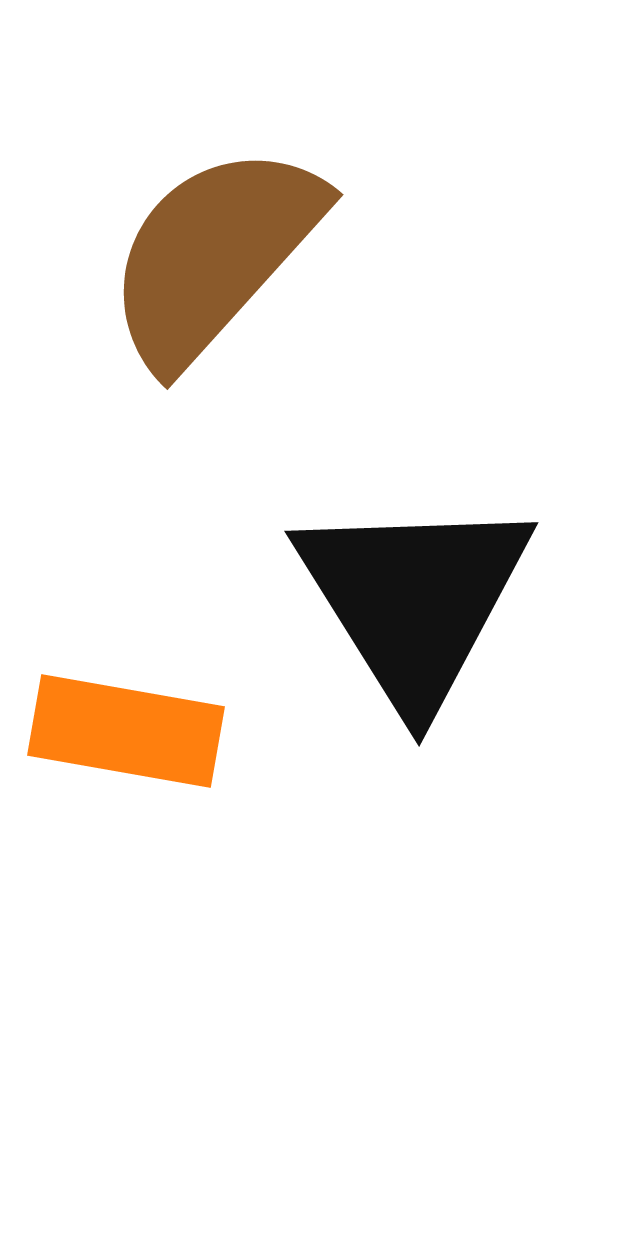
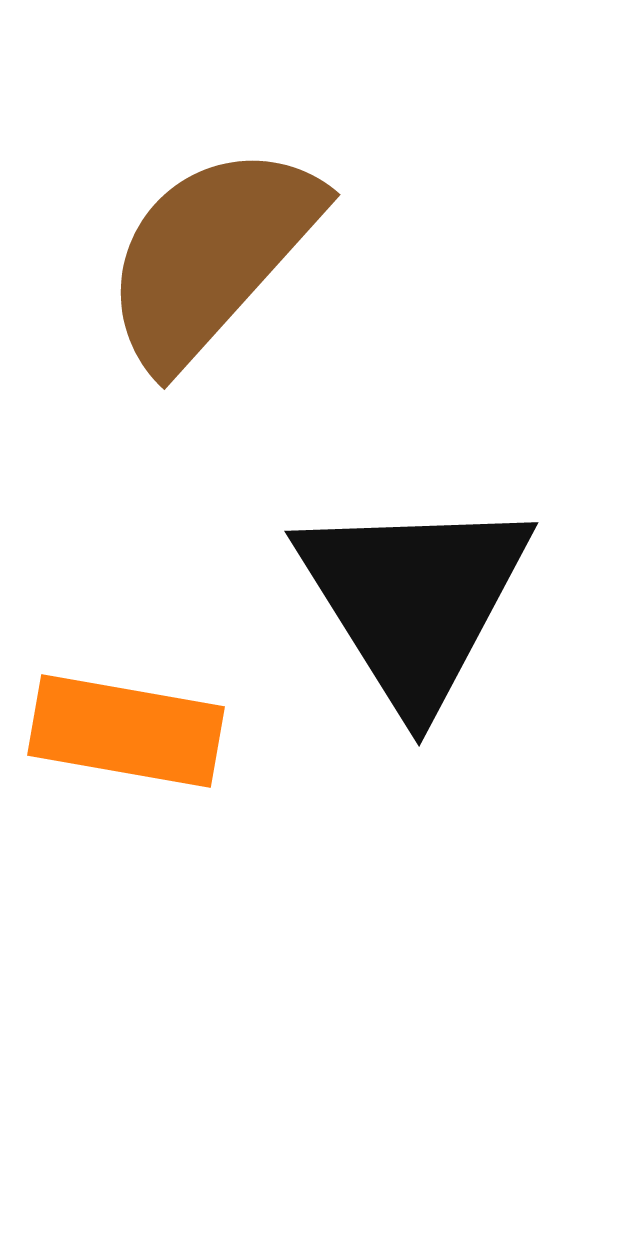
brown semicircle: moved 3 px left
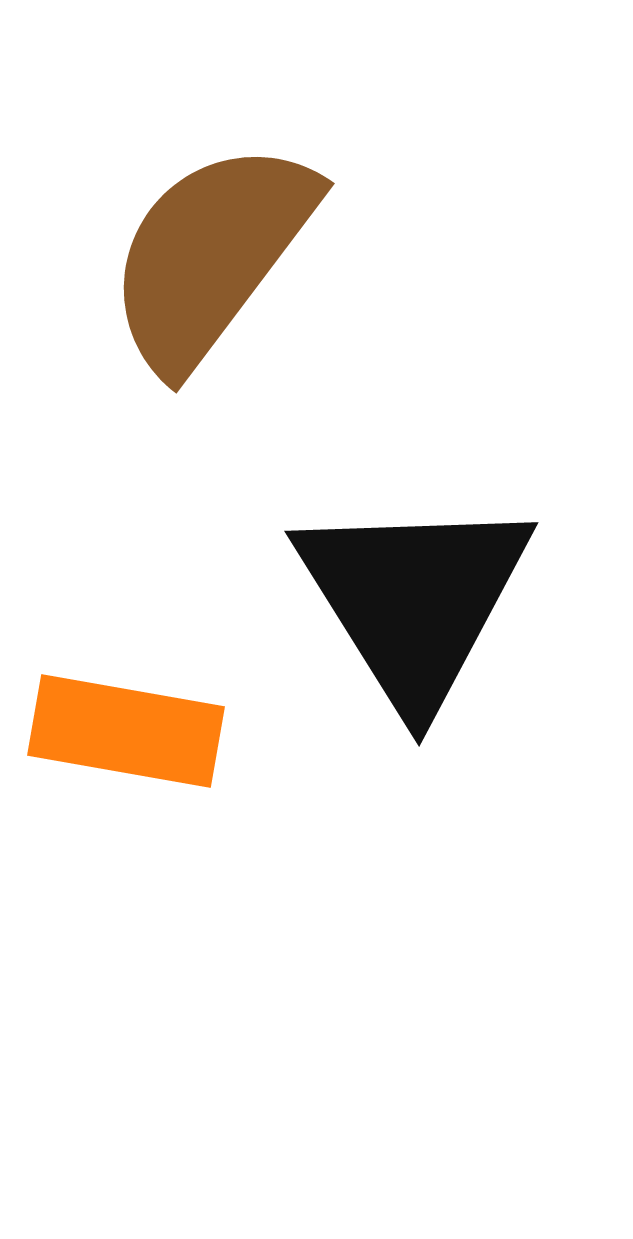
brown semicircle: rotated 5 degrees counterclockwise
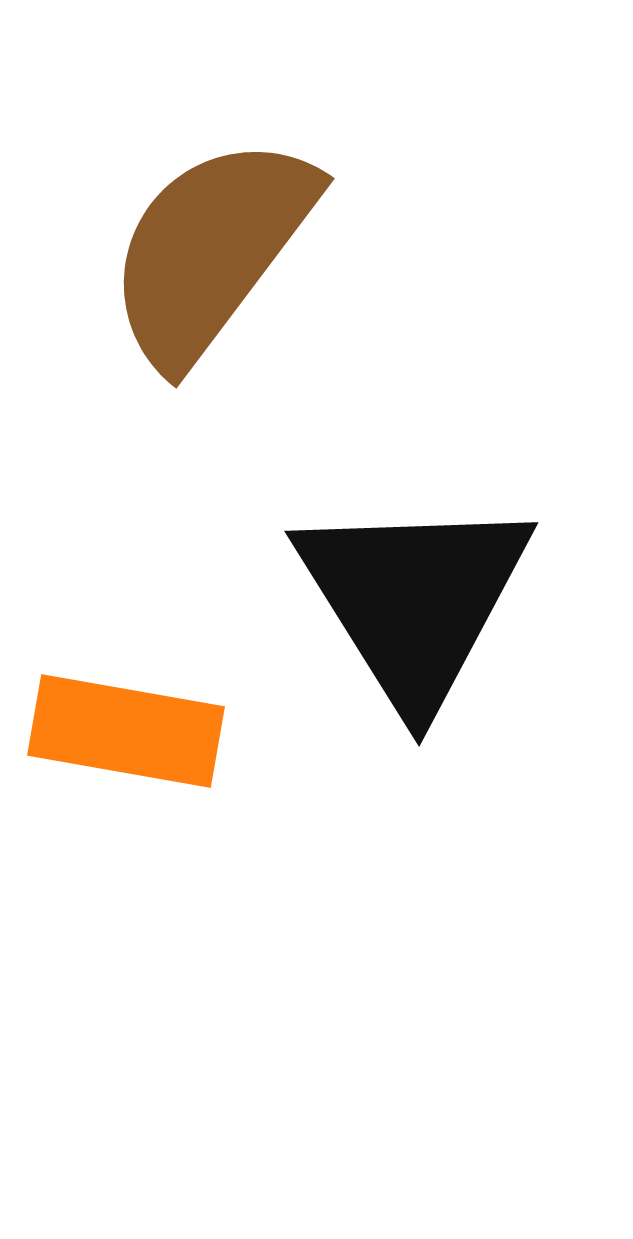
brown semicircle: moved 5 px up
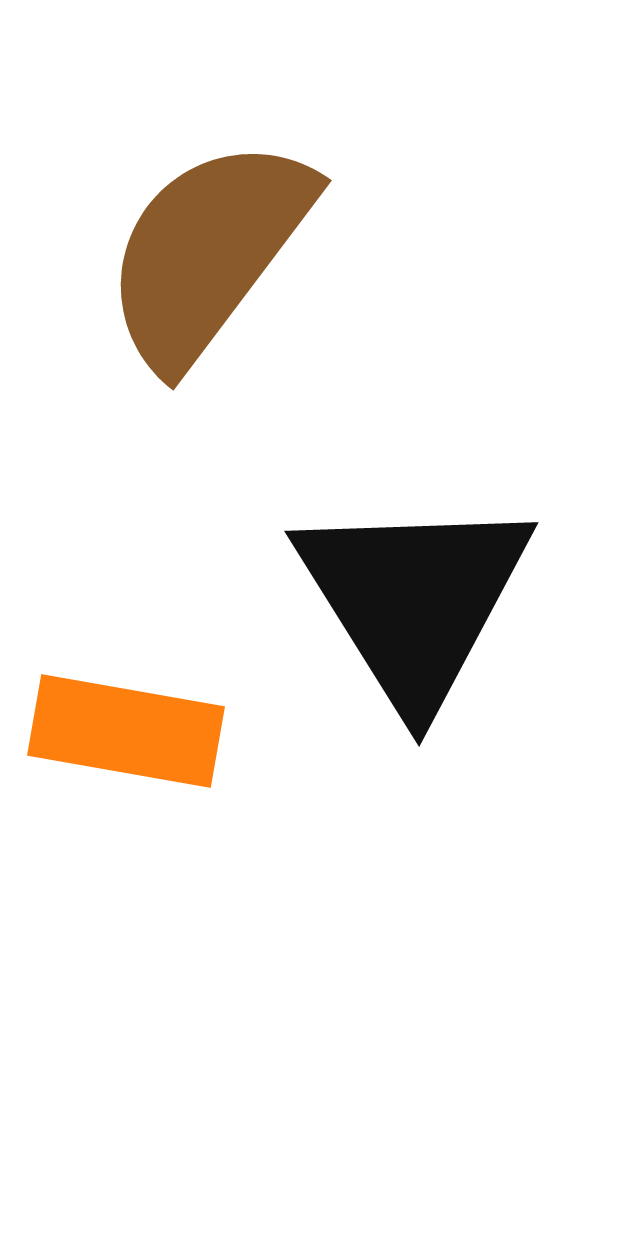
brown semicircle: moved 3 px left, 2 px down
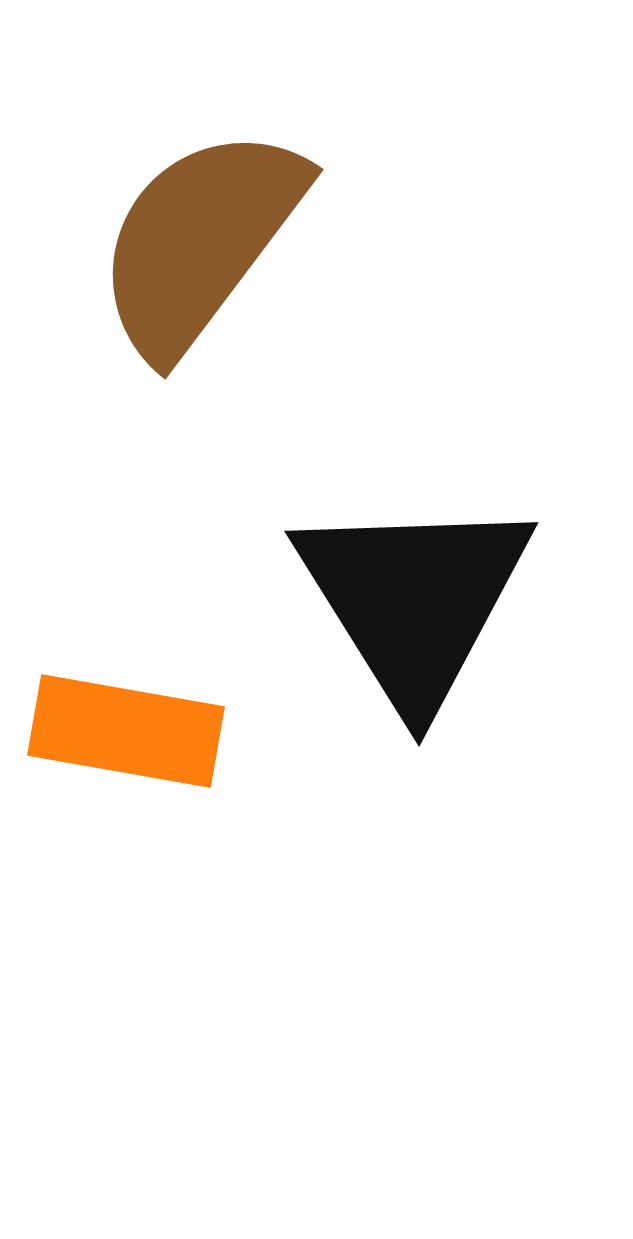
brown semicircle: moved 8 px left, 11 px up
